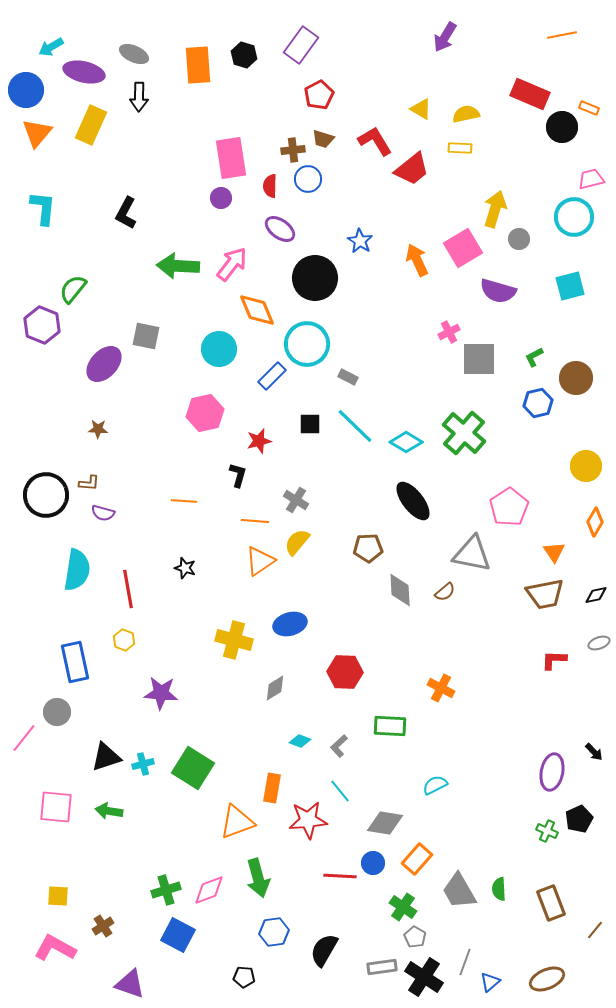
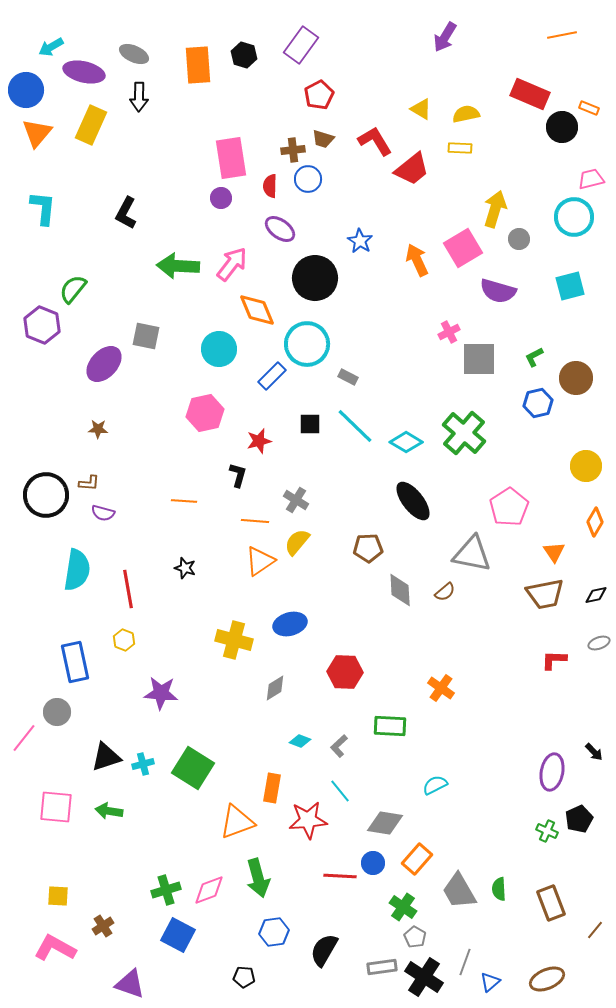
orange cross at (441, 688): rotated 8 degrees clockwise
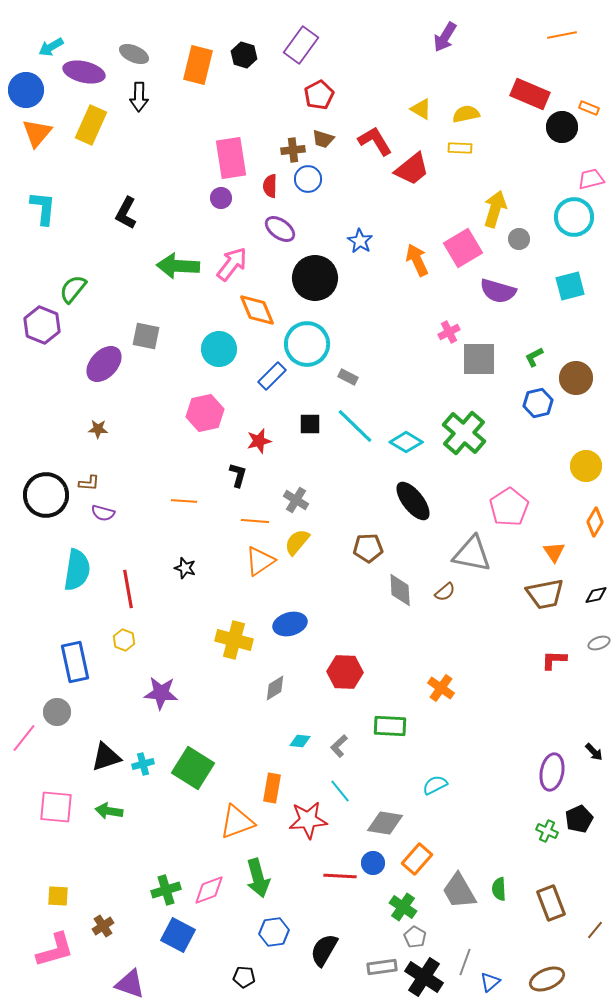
orange rectangle at (198, 65): rotated 18 degrees clockwise
cyan diamond at (300, 741): rotated 15 degrees counterclockwise
pink L-shape at (55, 948): moved 2 px down; rotated 135 degrees clockwise
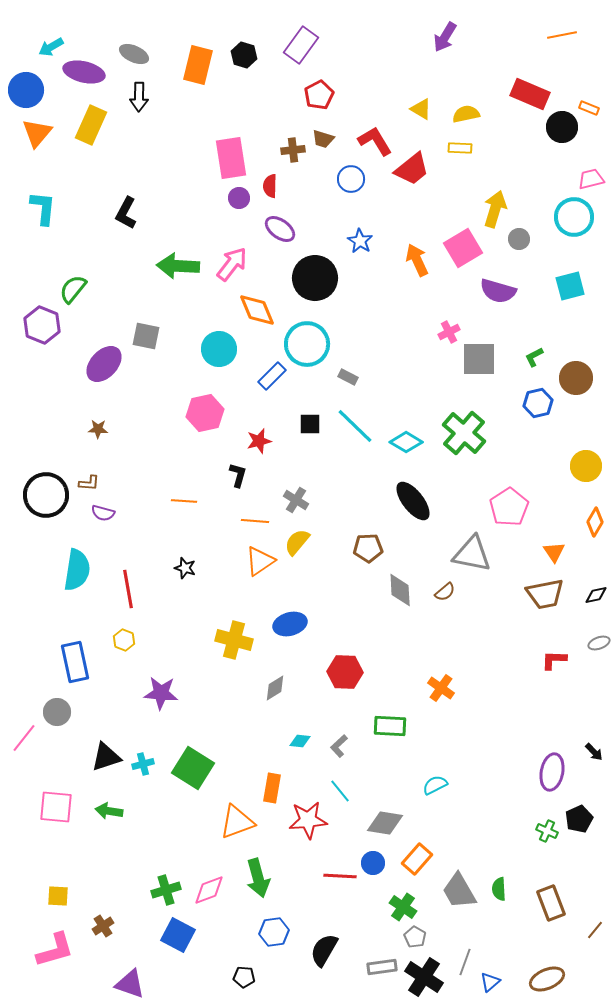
blue circle at (308, 179): moved 43 px right
purple circle at (221, 198): moved 18 px right
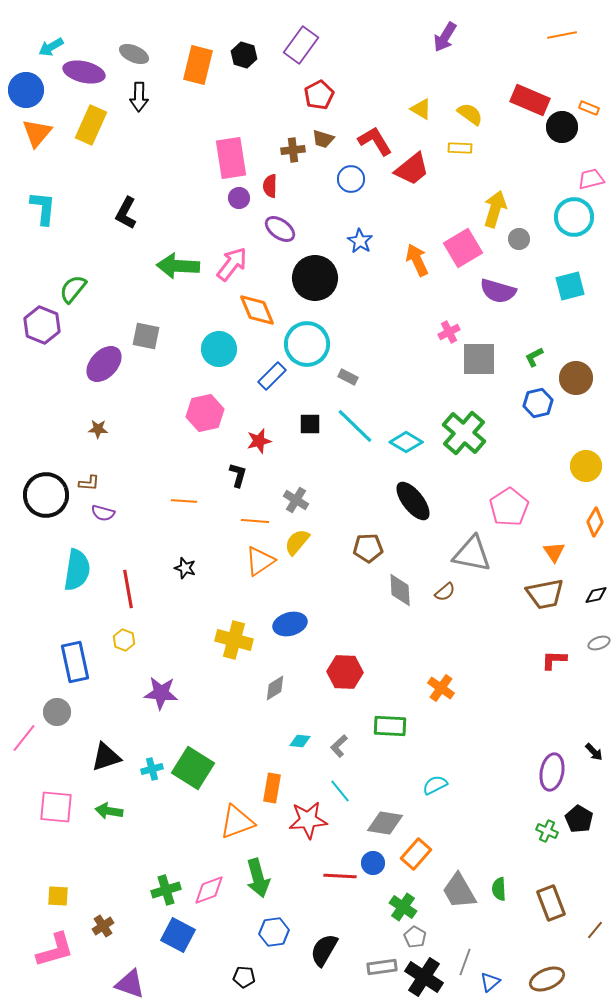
red rectangle at (530, 94): moved 6 px down
yellow semicircle at (466, 114): moved 4 px right; rotated 48 degrees clockwise
cyan cross at (143, 764): moved 9 px right, 5 px down
black pentagon at (579, 819): rotated 16 degrees counterclockwise
orange rectangle at (417, 859): moved 1 px left, 5 px up
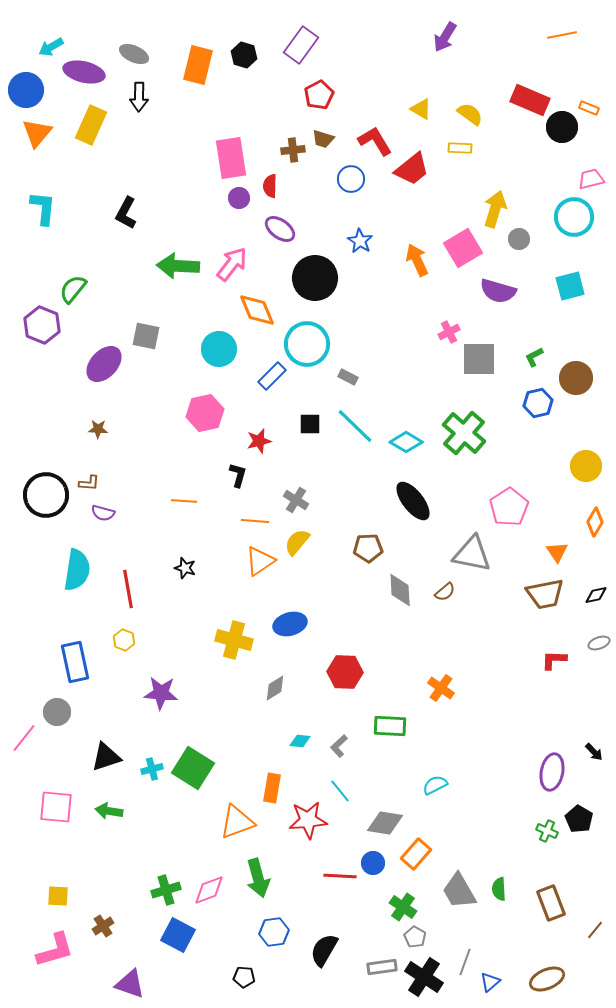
orange triangle at (554, 552): moved 3 px right
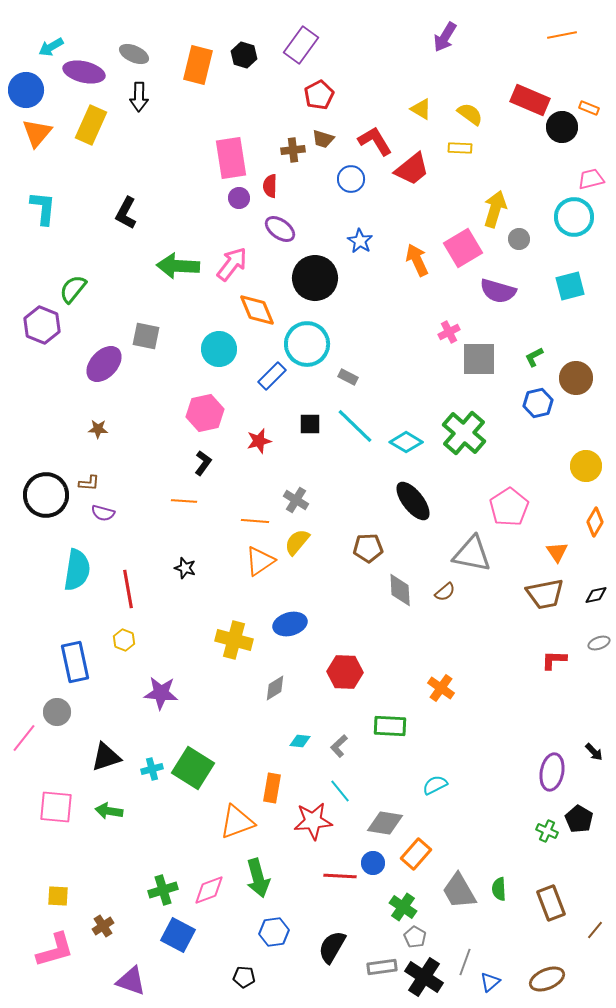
black L-shape at (238, 475): moved 35 px left, 12 px up; rotated 20 degrees clockwise
red star at (308, 820): moved 5 px right, 1 px down
green cross at (166, 890): moved 3 px left
black semicircle at (324, 950): moved 8 px right, 3 px up
purple triangle at (130, 984): moved 1 px right, 3 px up
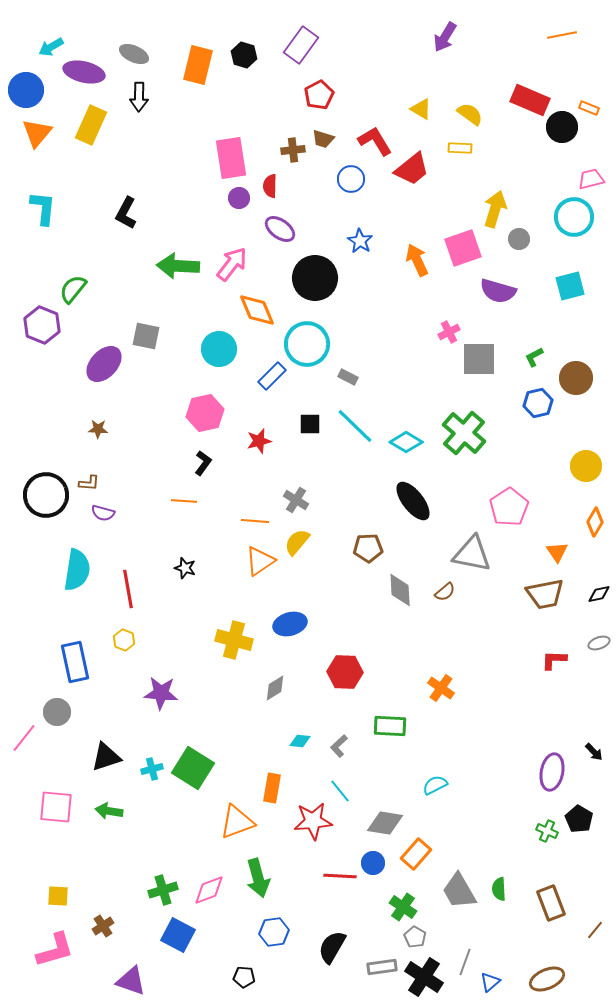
pink square at (463, 248): rotated 12 degrees clockwise
black diamond at (596, 595): moved 3 px right, 1 px up
